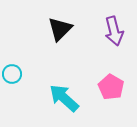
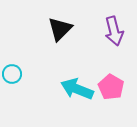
cyan arrow: moved 13 px right, 9 px up; rotated 20 degrees counterclockwise
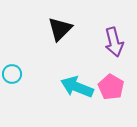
purple arrow: moved 11 px down
cyan arrow: moved 2 px up
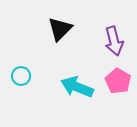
purple arrow: moved 1 px up
cyan circle: moved 9 px right, 2 px down
pink pentagon: moved 7 px right, 6 px up
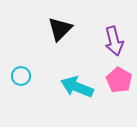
pink pentagon: moved 1 px right, 1 px up
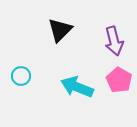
black triangle: moved 1 px down
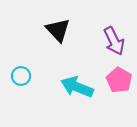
black triangle: moved 2 px left; rotated 28 degrees counterclockwise
purple arrow: rotated 12 degrees counterclockwise
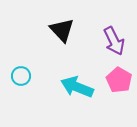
black triangle: moved 4 px right
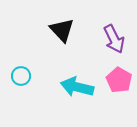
purple arrow: moved 2 px up
cyan arrow: rotated 8 degrees counterclockwise
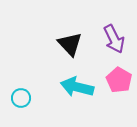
black triangle: moved 8 px right, 14 px down
cyan circle: moved 22 px down
